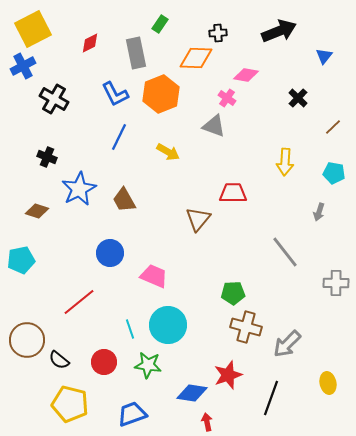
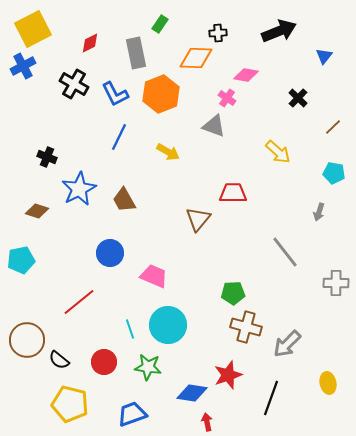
black cross at (54, 99): moved 20 px right, 15 px up
yellow arrow at (285, 162): moved 7 px left, 10 px up; rotated 52 degrees counterclockwise
green star at (148, 365): moved 2 px down
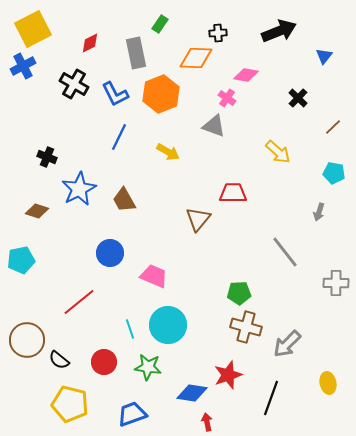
green pentagon at (233, 293): moved 6 px right
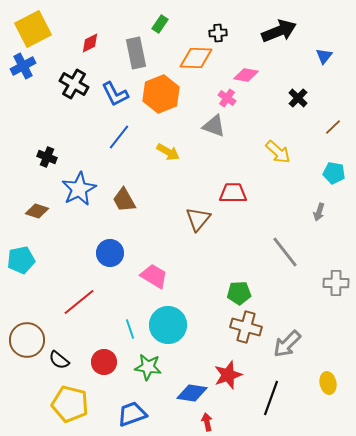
blue line at (119, 137): rotated 12 degrees clockwise
pink trapezoid at (154, 276): rotated 8 degrees clockwise
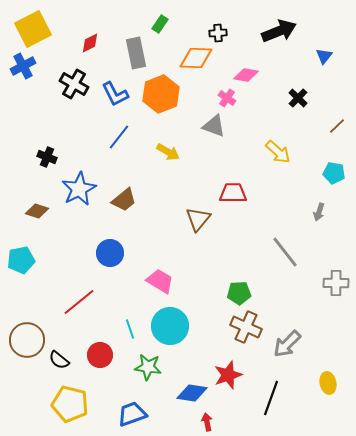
brown line at (333, 127): moved 4 px right, 1 px up
brown trapezoid at (124, 200): rotated 100 degrees counterclockwise
pink trapezoid at (154, 276): moved 6 px right, 5 px down
cyan circle at (168, 325): moved 2 px right, 1 px down
brown cross at (246, 327): rotated 8 degrees clockwise
red circle at (104, 362): moved 4 px left, 7 px up
